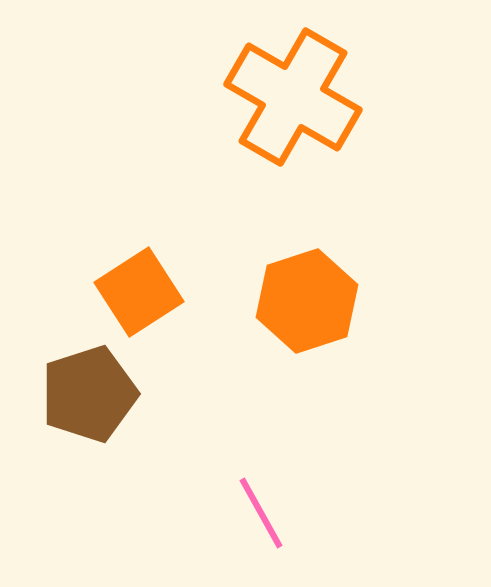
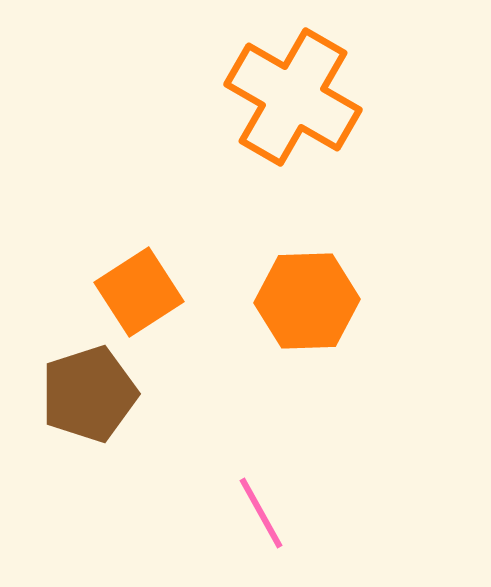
orange hexagon: rotated 16 degrees clockwise
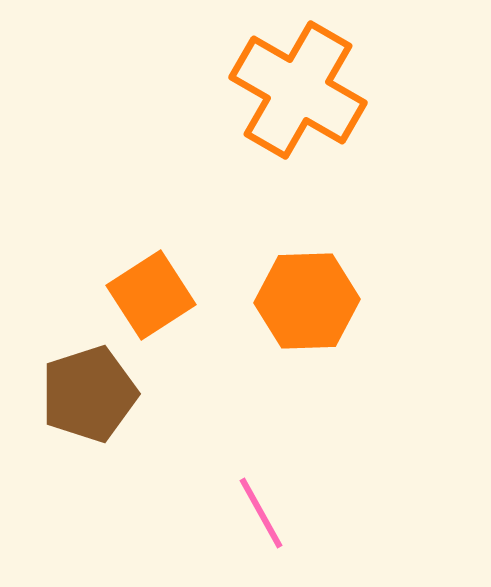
orange cross: moved 5 px right, 7 px up
orange square: moved 12 px right, 3 px down
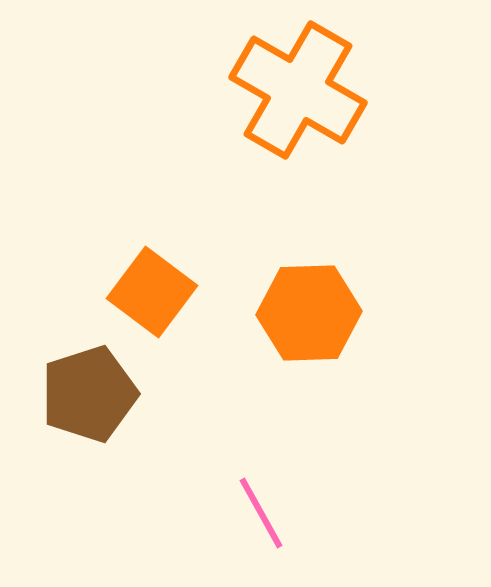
orange square: moved 1 px right, 3 px up; rotated 20 degrees counterclockwise
orange hexagon: moved 2 px right, 12 px down
